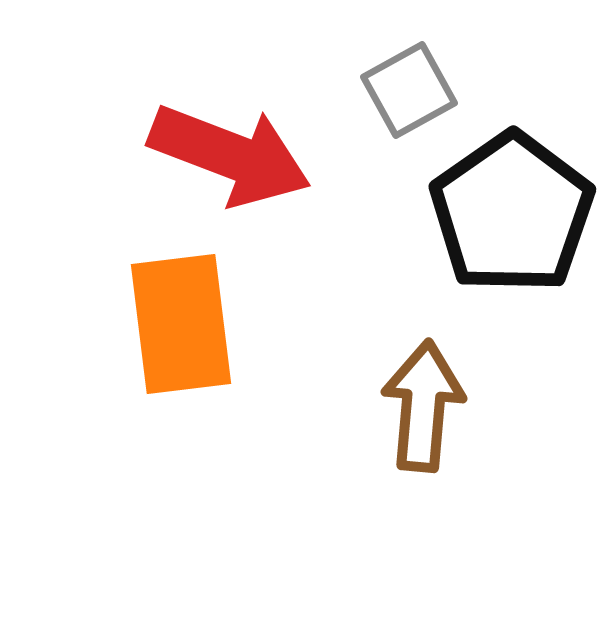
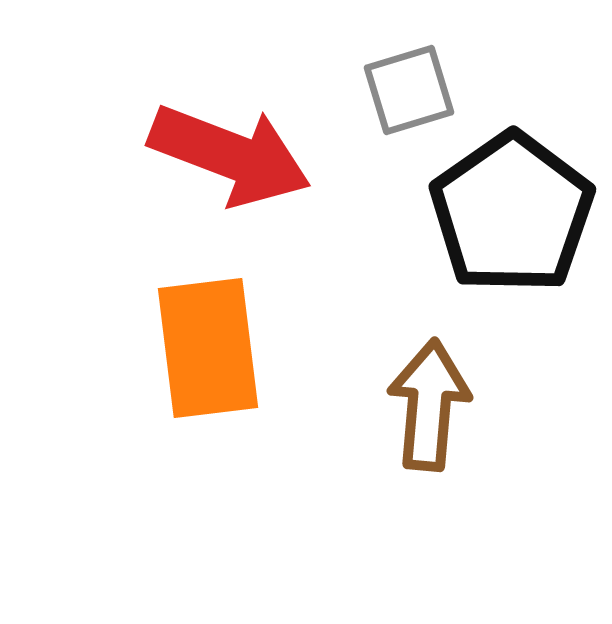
gray square: rotated 12 degrees clockwise
orange rectangle: moved 27 px right, 24 px down
brown arrow: moved 6 px right, 1 px up
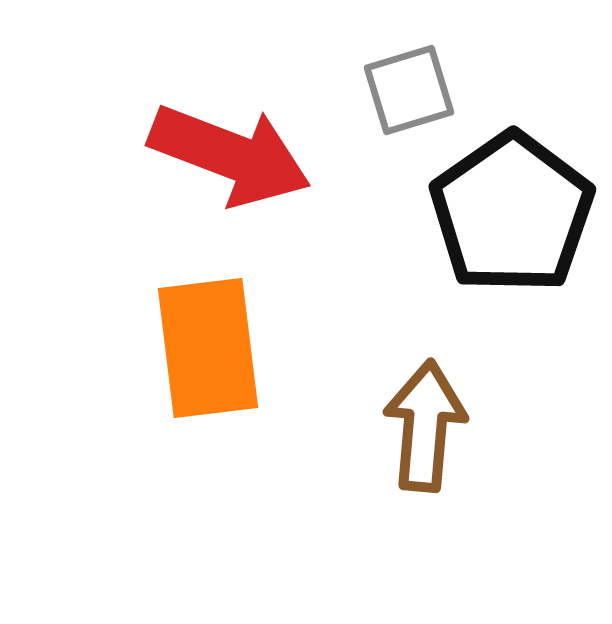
brown arrow: moved 4 px left, 21 px down
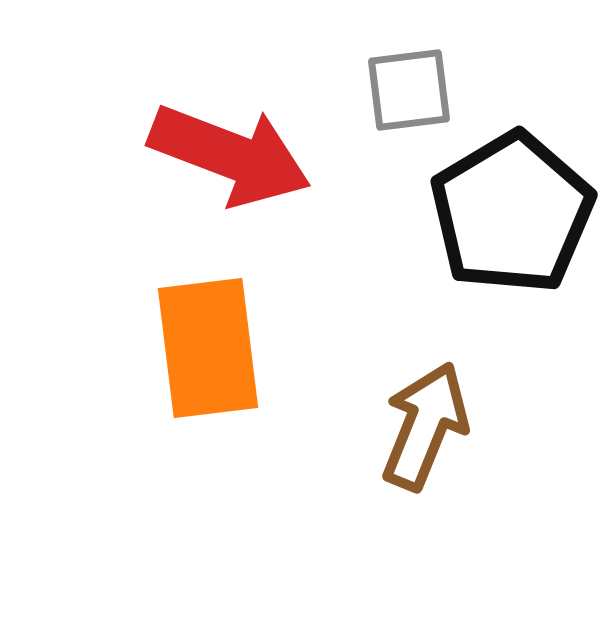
gray square: rotated 10 degrees clockwise
black pentagon: rotated 4 degrees clockwise
brown arrow: rotated 17 degrees clockwise
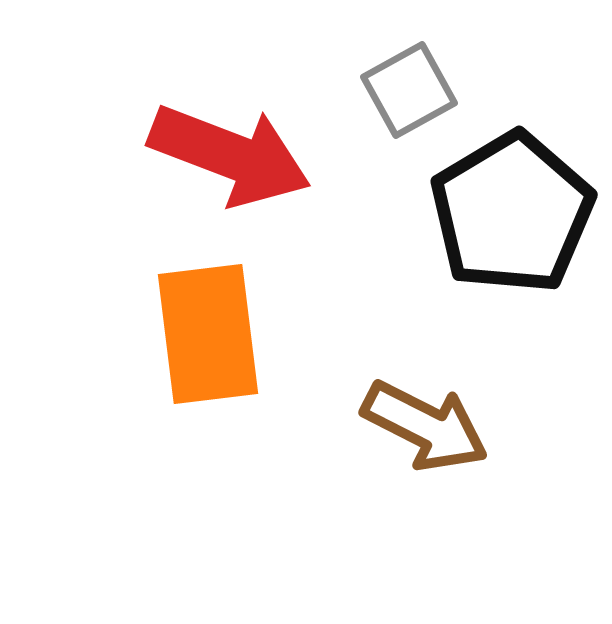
gray square: rotated 22 degrees counterclockwise
orange rectangle: moved 14 px up
brown arrow: rotated 95 degrees clockwise
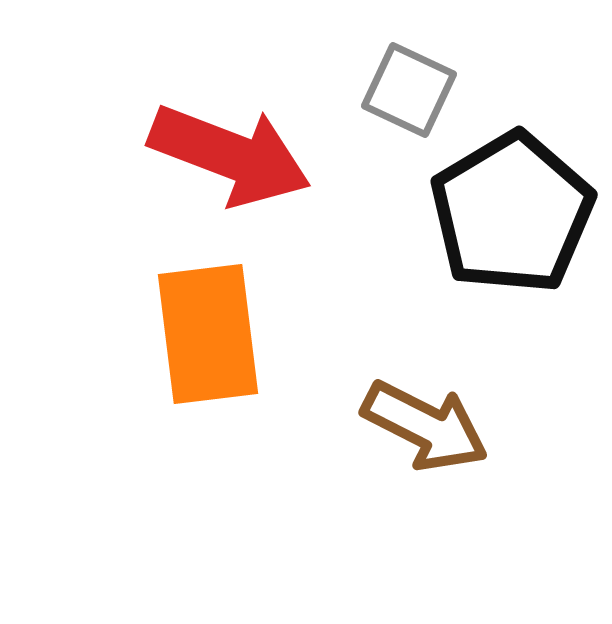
gray square: rotated 36 degrees counterclockwise
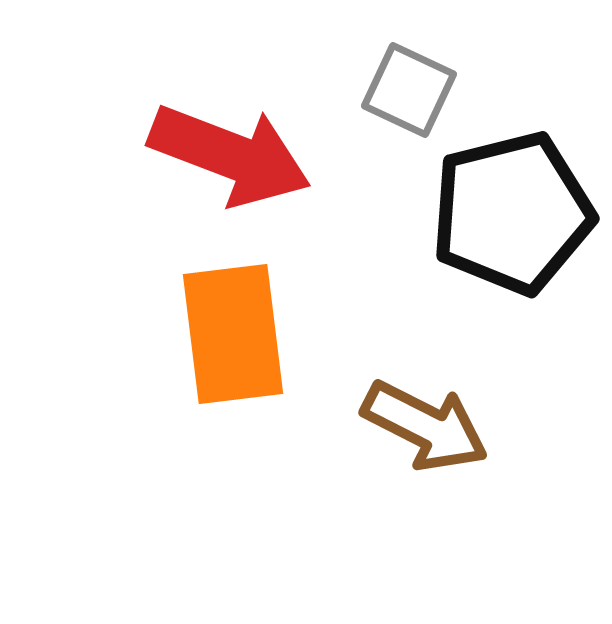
black pentagon: rotated 17 degrees clockwise
orange rectangle: moved 25 px right
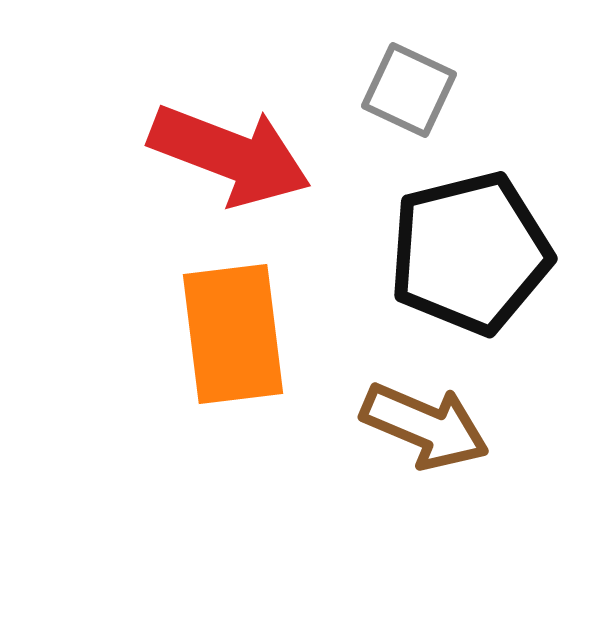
black pentagon: moved 42 px left, 40 px down
brown arrow: rotated 4 degrees counterclockwise
